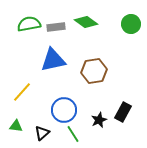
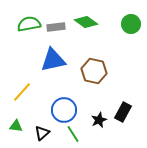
brown hexagon: rotated 20 degrees clockwise
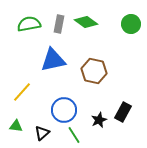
gray rectangle: moved 3 px right, 3 px up; rotated 72 degrees counterclockwise
green line: moved 1 px right, 1 px down
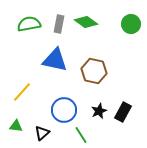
blue triangle: moved 2 px right; rotated 24 degrees clockwise
black star: moved 9 px up
green line: moved 7 px right
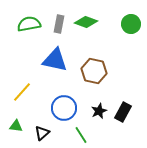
green diamond: rotated 15 degrees counterclockwise
blue circle: moved 2 px up
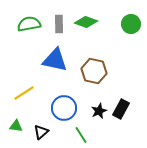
gray rectangle: rotated 12 degrees counterclockwise
yellow line: moved 2 px right, 1 px down; rotated 15 degrees clockwise
black rectangle: moved 2 px left, 3 px up
black triangle: moved 1 px left, 1 px up
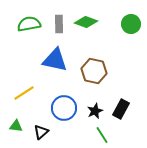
black star: moved 4 px left
green line: moved 21 px right
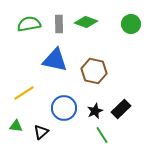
black rectangle: rotated 18 degrees clockwise
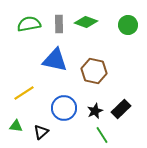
green circle: moved 3 px left, 1 px down
